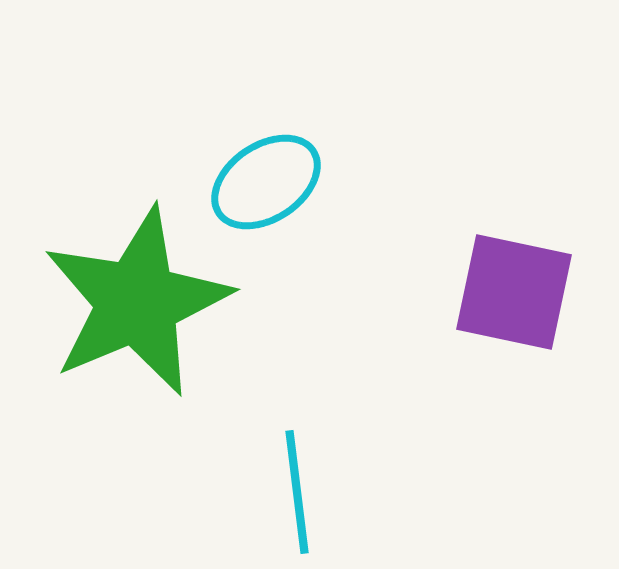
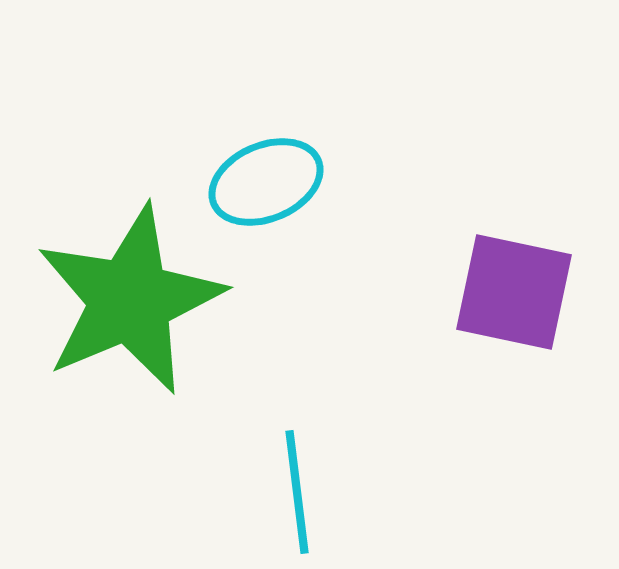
cyan ellipse: rotated 11 degrees clockwise
green star: moved 7 px left, 2 px up
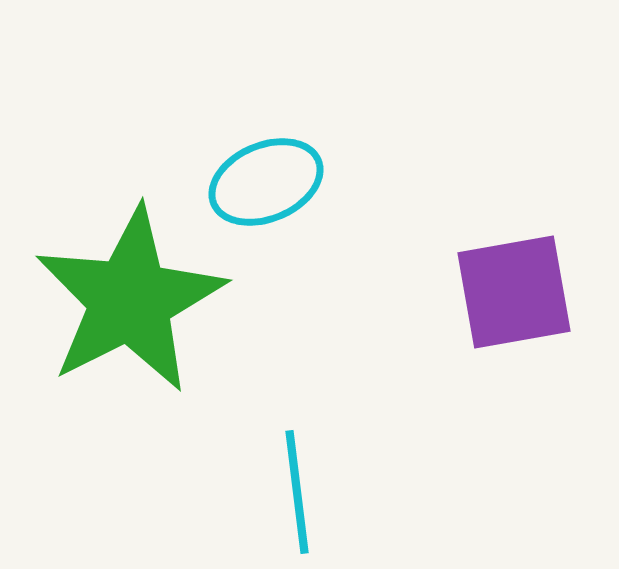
purple square: rotated 22 degrees counterclockwise
green star: rotated 4 degrees counterclockwise
